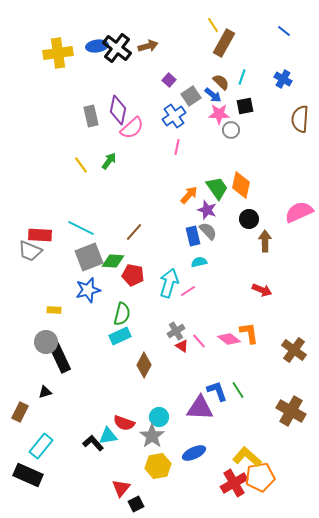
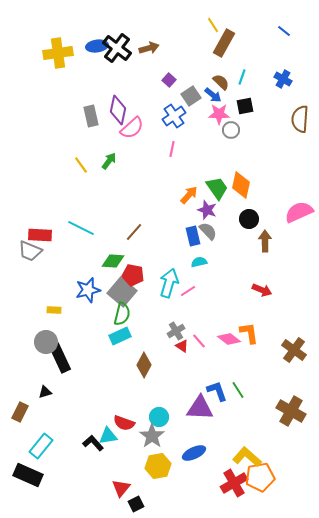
brown arrow at (148, 46): moved 1 px right, 2 px down
pink line at (177, 147): moved 5 px left, 2 px down
gray square at (89, 257): moved 33 px right, 35 px down; rotated 28 degrees counterclockwise
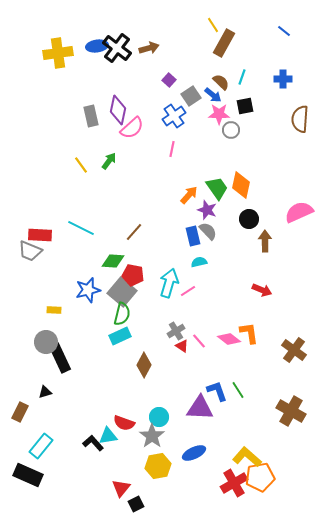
blue cross at (283, 79): rotated 30 degrees counterclockwise
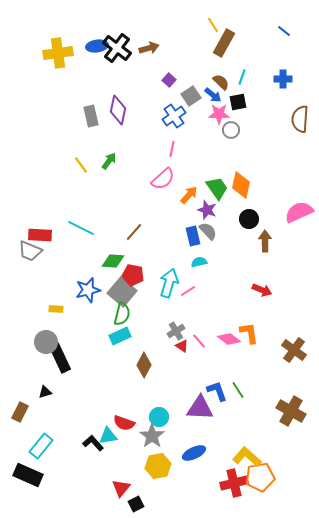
black square at (245, 106): moved 7 px left, 4 px up
pink semicircle at (132, 128): moved 31 px right, 51 px down
yellow rectangle at (54, 310): moved 2 px right, 1 px up
red cross at (234, 483): rotated 16 degrees clockwise
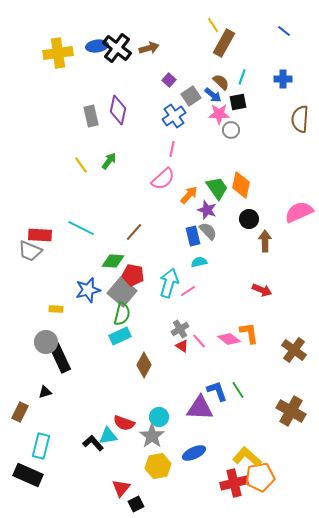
gray cross at (176, 331): moved 4 px right, 2 px up
cyan rectangle at (41, 446): rotated 25 degrees counterclockwise
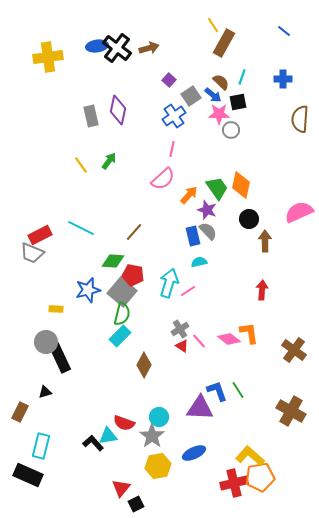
yellow cross at (58, 53): moved 10 px left, 4 px down
red rectangle at (40, 235): rotated 30 degrees counterclockwise
gray trapezoid at (30, 251): moved 2 px right, 2 px down
red arrow at (262, 290): rotated 108 degrees counterclockwise
cyan rectangle at (120, 336): rotated 20 degrees counterclockwise
yellow L-shape at (247, 457): moved 3 px right, 1 px up
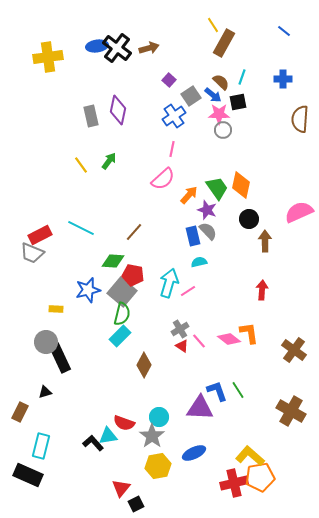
gray circle at (231, 130): moved 8 px left
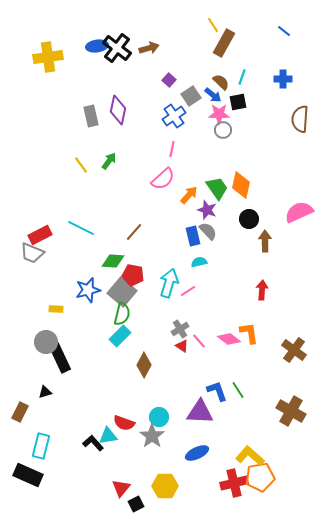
purple triangle at (200, 408): moved 4 px down
blue ellipse at (194, 453): moved 3 px right
yellow hexagon at (158, 466): moved 7 px right, 20 px down; rotated 10 degrees clockwise
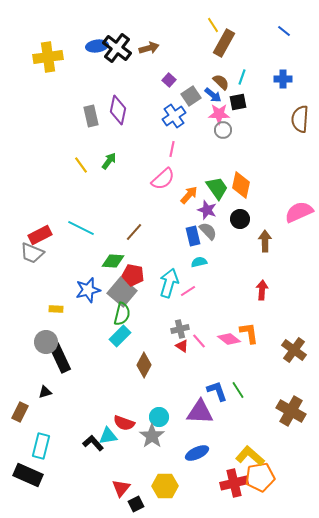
black circle at (249, 219): moved 9 px left
gray cross at (180, 329): rotated 18 degrees clockwise
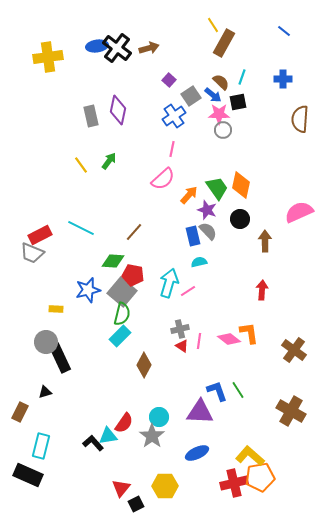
pink line at (199, 341): rotated 49 degrees clockwise
red semicircle at (124, 423): rotated 75 degrees counterclockwise
